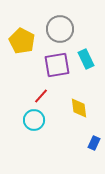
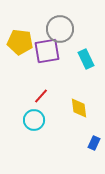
yellow pentagon: moved 2 px left, 1 px down; rotated 20 degrees counterclockwise
purple square: moved 10 px left, 14 px up
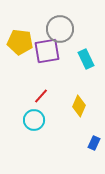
yellow diamond: moved 2 px up; rotated 30 degrees clockwise
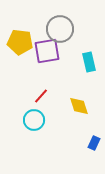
cyan rectangle: moved 3 px right, 3 px down; rotated 12 degrees clockwise
yellow diamond: rotated 40 degrees counterclockwise
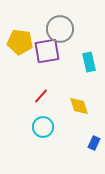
cyan circle: moved 9 px right, 7 px down
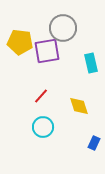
gray circle: moved 3 px right, 1 px up
cyan rectangle: moved 2 px right, 1 px down
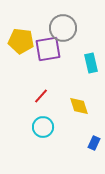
yellow pentagon: moved 1 px right, 1 px up
purple square: moved 1 px right, 2 px up
